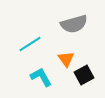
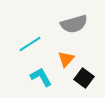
orange triangle: rotated 18 degrees clockwise
black square: moved 3 px down; rotated 24 degrees counterclockwise
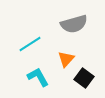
cyan L-shape: moved 3 px left
